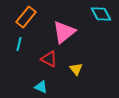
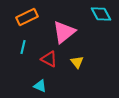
orange rectangle: moved 1 px right; rotated 25 degrees clockwise
cyan line: moved 4 px right, 3 px down
yellow triangle: moved 1 px right, 7 px up
cyan triangle: moved 1 px left, 1 px up
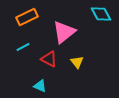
cyan line: rotated 48 degrees clockwise
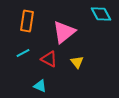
orange rectangle: moved 4 px down; rotated 55 degrees counterclockwise
cyan line: moved 6 px down
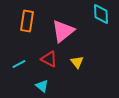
cyan diamond: rotated 25 degrees clockwise
pink triangle: moved 1 px left, 1 px up
cyan line: moved 4 px left, 11 px down
cyan triangle: moved 2 px right; rotated 16 degrees clockwise
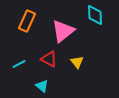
cyan diamond: moved 6 px left, 1 px down
orange rectangle: rotated 15 degrees clockwise
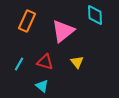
red triangle: moved 4 px left, 3 px down; rotated 12 degrees counterclockwise
cyan line: rotated 32 degrees counterclockwise
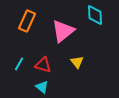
red triangle: moved 2 px left, 3 px down
cyan triangle: moved 1 px down
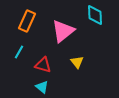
cyan line: moved 12 px up
